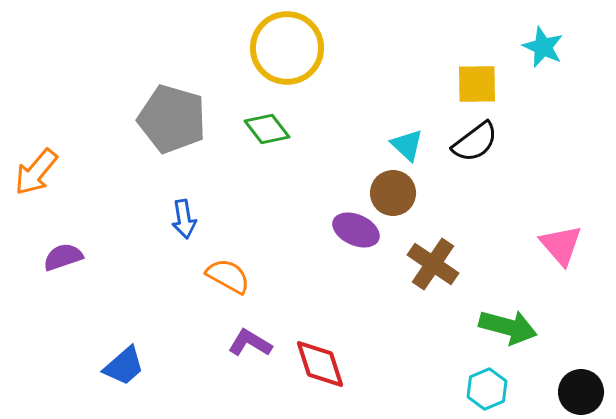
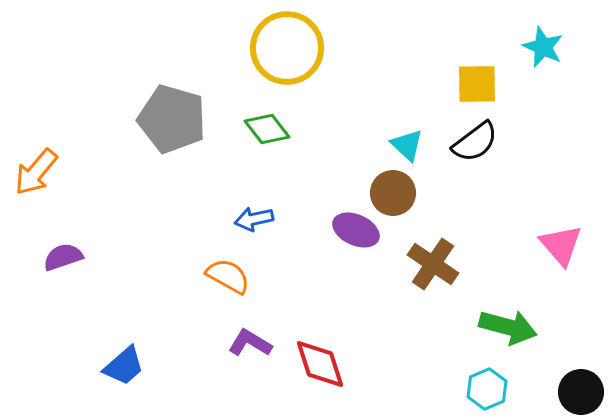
blue arrow: moved 70 px right; rotated 87 degrees clockwise
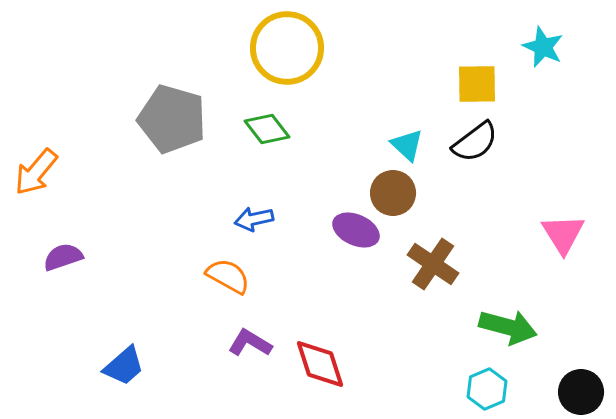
pink triangle: moved 2 px right, 11 px up; rotated 9 degrees clockwise
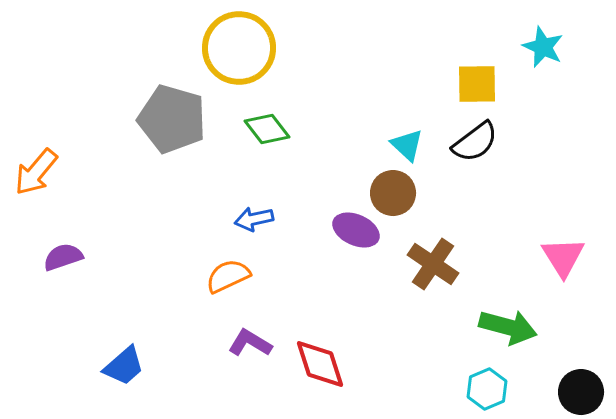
yellow circle: moved 48 px left
pink triangle: moved 23 px down
orange semicircle: rotated 54 degrees counterclockwise
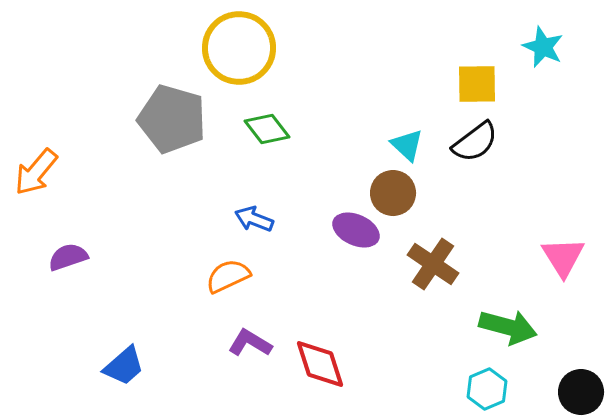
blue arrow: rotated 33 degrees clockwise
purple semicircle: moved 5 px right
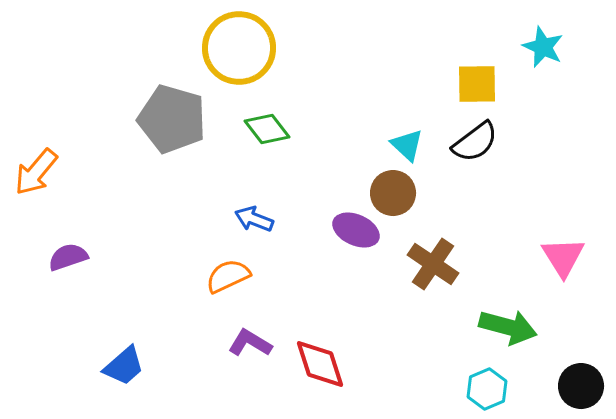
black circle: moved 6 px up
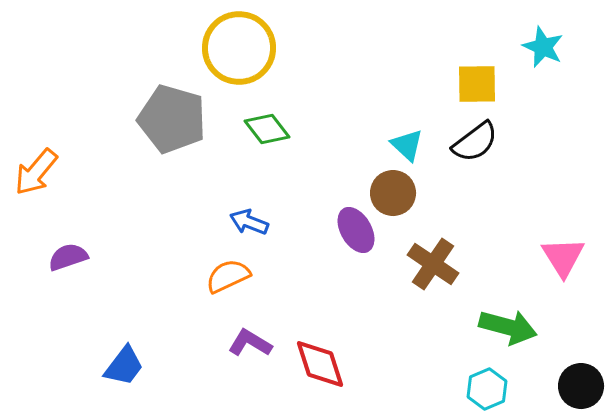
blue arrow: moved 5 px left, 3 px down
purple ellipse: rotated 36 degrees clockwise
blue trapezoid: rotated 12 degrees counterclockwise
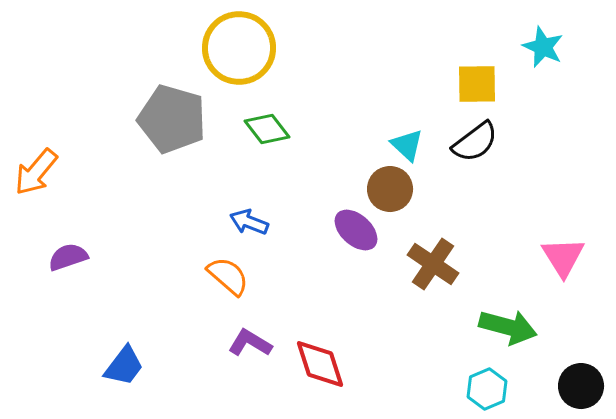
brown circle: moved 3 px left, 4 px up
purple ellipse: rotated 18 degrees counterclockwise
orange semicircle: rotated 66 degrees clockwise
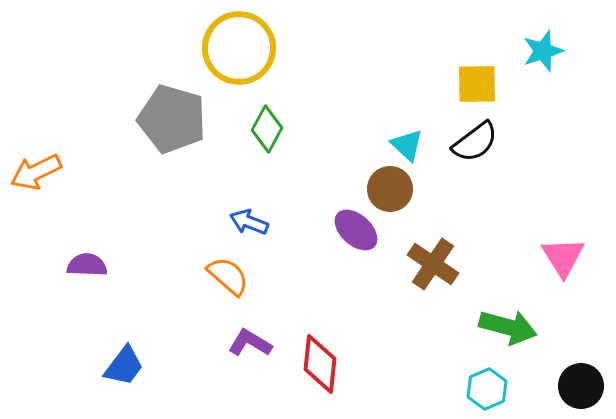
cyan star: moved 4 px down; rotated 30 degrees clockwise
green diamond: rotated 66 degrees clockwise
orange arrow: rotated 24 degrees clockwise
purple semicircle: moved 19 px right, 8 px down; rotated 21 degrees clockwise
red diamond: rotated 24 degrees clockwise
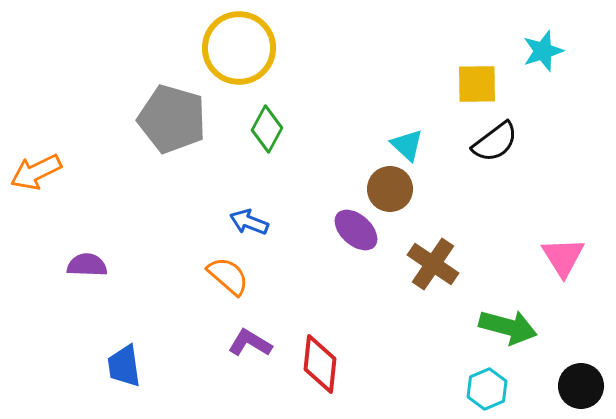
black semicircle: moved 20 px right
blue trapezoid: rotated 135 degrees clockwise
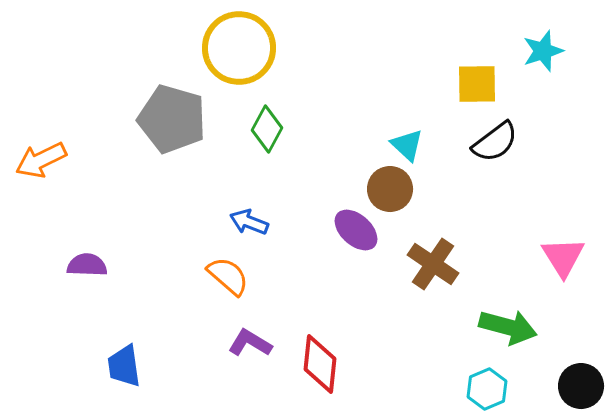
orange arrow: moved 5 px right, 12 px up
